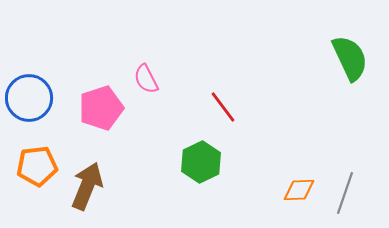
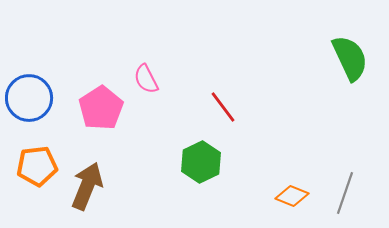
pink pentagon: rotated 15 degrees counterclockwise
orange diamond: moved 7 px left, 6 px down; rotated 24 degrees clockwise
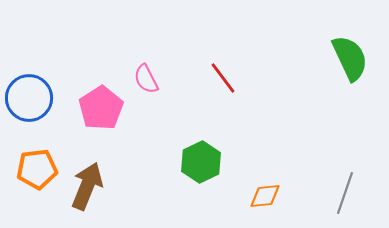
red line: moved 29 px up
orange pentagon: moved 3 px down
orange diamond: moved 27 px left; rotated 28 degrees counterclockwise
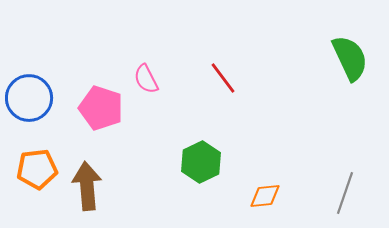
pink pentagon: rotated 21 degrees counterclockwise
brown arrow: rotated 27 degrees counterclockwise
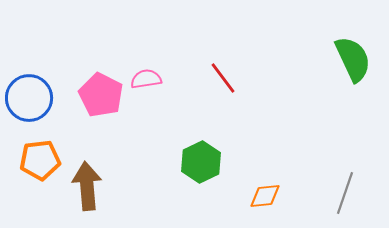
green semicircle: moved 3 px right, 1 px down
pink semicircle: rotated 108 degrees clockwise
pink pentagon: moved 13 px up; rotated 9 degrees clockwise
orange pentagon: moved 3 px right, 9 px up
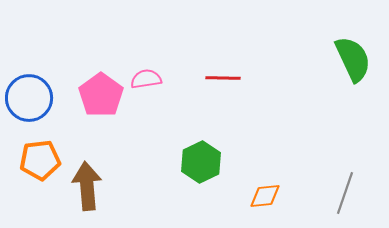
red line: rotated 52 degrees counterclockwise
pink pentagon: rotated 9 degrees clockwise
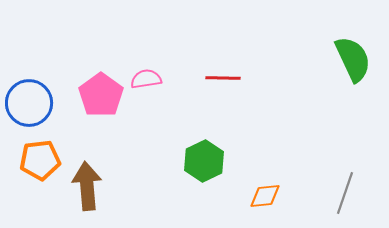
blue circle: moved 5 px down
green hexagon: moved 3 px right, 1 px up
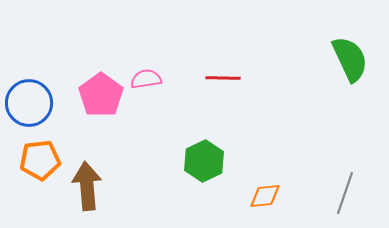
green semicircle: moved 3 px left
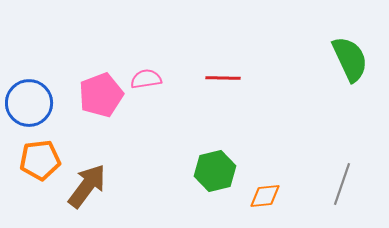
pink pentagon: rotated 15 degrees clockwise
green hexagon: moved 11 px right, 10 px down; rotated 12 degrees clockwise
brown arrow: rotated 42 degrees clockwise
gray line: moved 3 px left, 9 px up
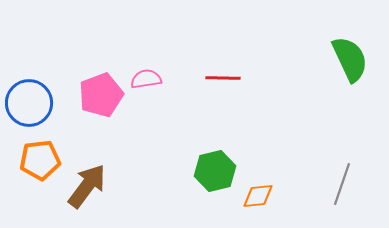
orange diamond: moved 7 px left
